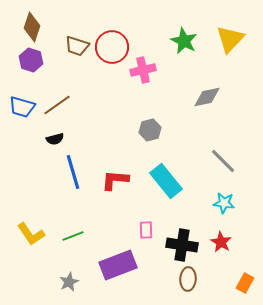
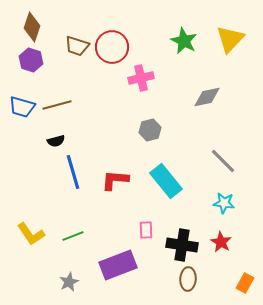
pink cross: moved 2 px left, 8 px down
brown line: rotated 20 degrees clockwise
black semicircle: moved 1 px right, 2 px down
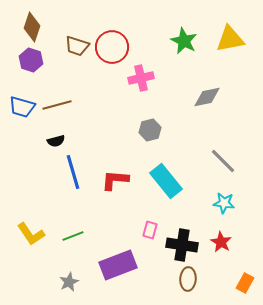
yellow triangle: rotated 36 degrees clockwise
pink rectangle: moved 4 px right; rotated 18 degrees clockwise
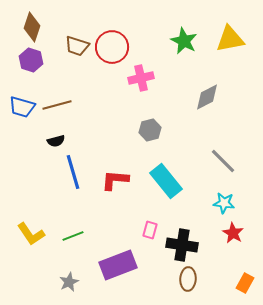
gray diamond: rotated 16 degrees counterclockwise
red star: moved 12 px right, 9 px up
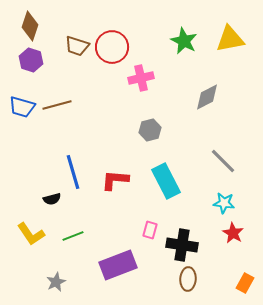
brown diamond: moved 2 px left, 1 px up
black semicircle: moved 4 px left, 58 px down
cyan rectangle: rotated 12 degrees clockwise
gray star: moved 13 px left
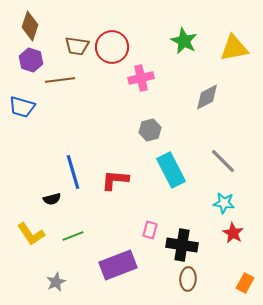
yellow triangle: moved 4 px right, 9 px down
brown trapezoid: rotated 10 degrees counterclockwise
brown line: moved 3 px right, 25 px up; rotated 8 degrees clockwise
cyan rectangle: moved 5 px right, 11 px up
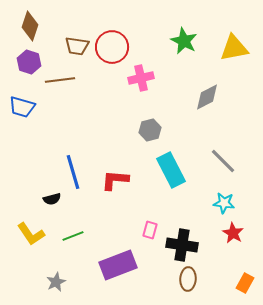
purple hexagon: moved 2 px left, 2 px down
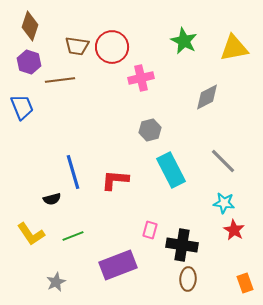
blue trapezoid: rotated 128 degrees counterclockwise
red star: moved 1 px right, 3 px up
orange rectangle: rotated 48 degrees counterclockwise
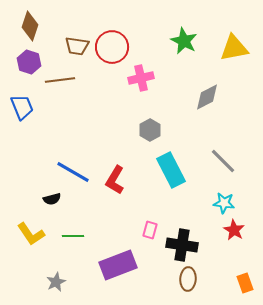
gray hexagon: rotated 15 degrees counterclockwise
blue line: rotated 44 degrees counterclockwise
red L-shape: rotated 64 degrees counterclockwise
green line: rotated 20 degrees clockwise
